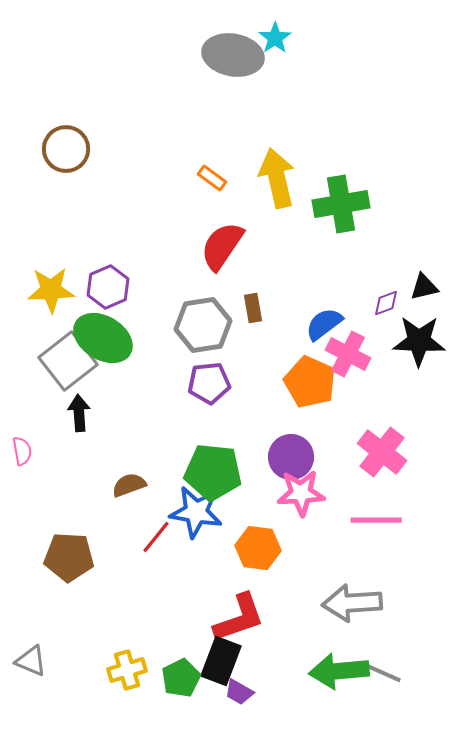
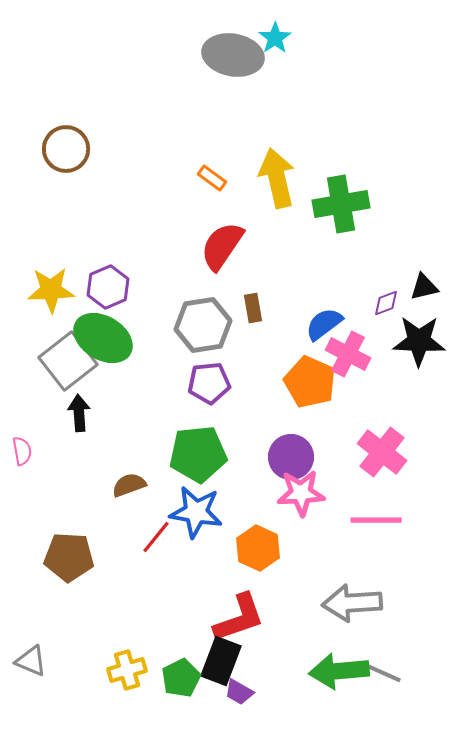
green pentagon at (213, 472): moved 15 px left, 18 px up; rotated 12 degrees counterclockwise
orange hexagon at (258, 548): rotated 18 degrees clockwise
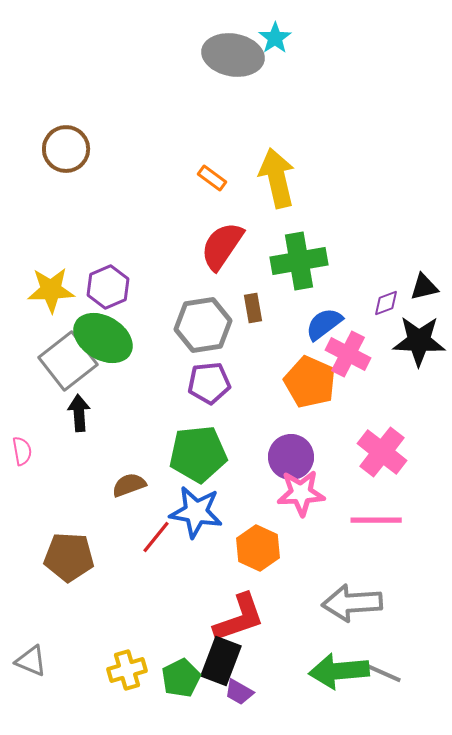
green cross at (341, 204): moved 42 px left, 57 px down
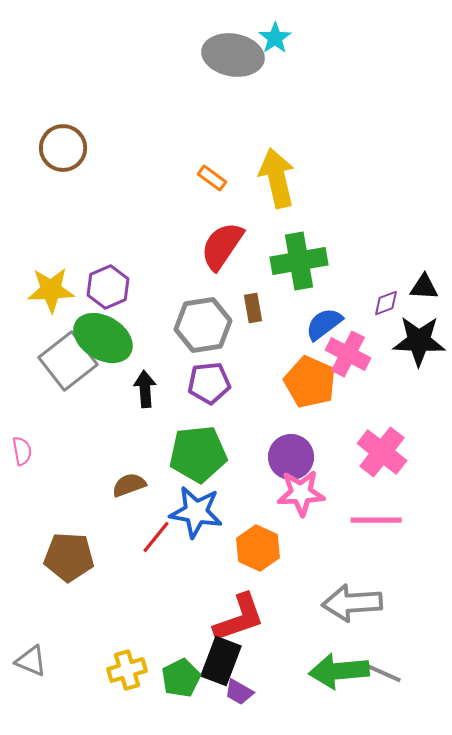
brown circle at (66, 149): moved 3 px left, 1 px up
black triangle at (424, 287): rotated 16 degrees clockwise
black arrow at (79, 413): moved 66 px right, 24 px up
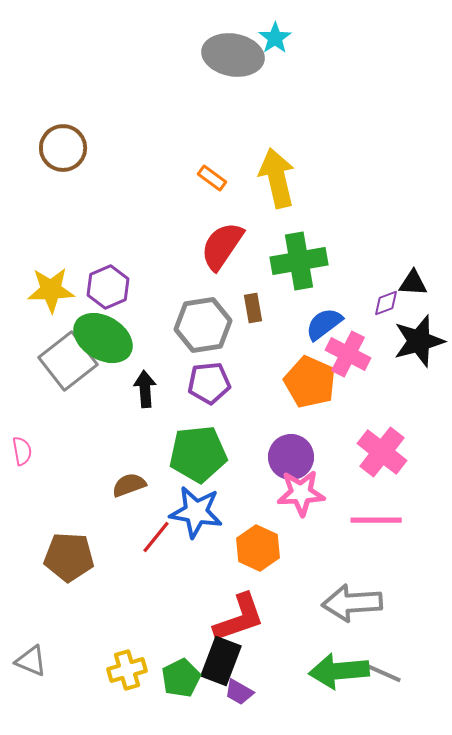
black triangle at (424, 287): moved 11 px left, 4 px up
black star at (419, 341): rotated 18 degrees counterclockwise
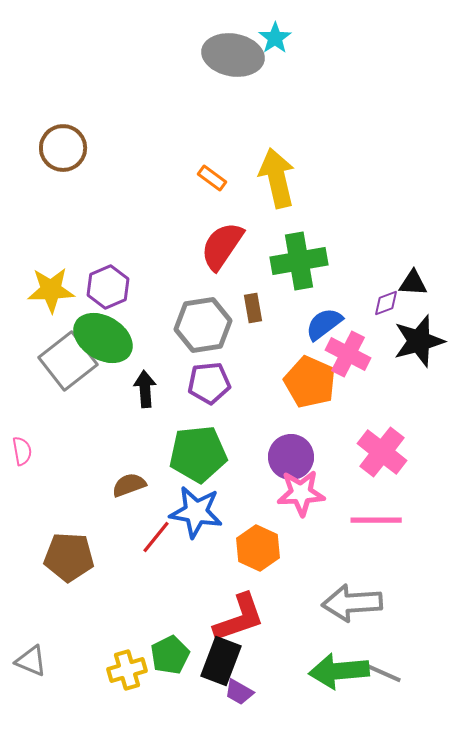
green pentagon at (181, 678): moved 11 px left, 23 px up
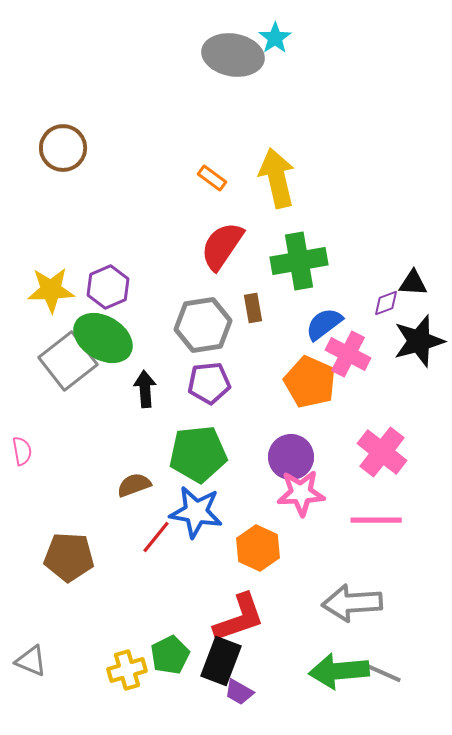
brown semicircle at (129, 485): moved 5 px right
